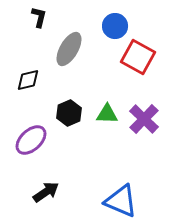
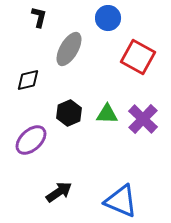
blue circle: moved 7 px left, 8 px up
purple cross: moved 1 px left
black arrow: moved 13 px right
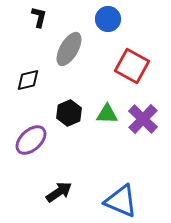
blue circle: moved 1 px down
red square: moved 6 px left, 9 px down
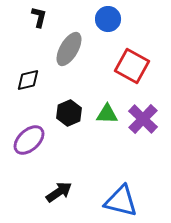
purple ellipse: moved 2 px left
blue triangle: rotated 9 degrees counterclockwise
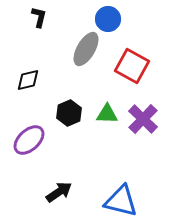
gray ellipse: moved 17 px right
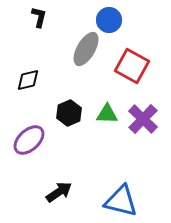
blue circle: moved 1 px right, 1 px down
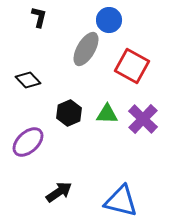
black diamond: rotated 60 degrees clockwise
purple ellipse: moved 1 px left, 2 px down
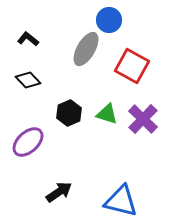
black L-shape: moved 11 px left, 22 px down; rotated 65 degrees counterclockwise
green triangle: rotated 15 degrees clockwise
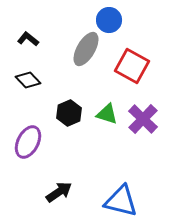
purple ellipse: rotated 20 degrees counterclockwise
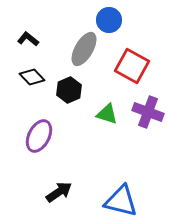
gray ellipse: moved 2 px left
black diamond: moved 4 px right, 3 px up
black hexagon: moved 23 px up
purple cross: moved 5 px right, 7 px up; rotated 24 degrees counterclockwise
purple ellipse: moved 11 px right, 6 px up
